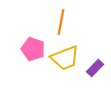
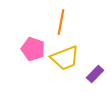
purple rectangle: moved 6 px down
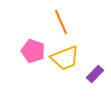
orange line: rotated 35 degrees counterclockwise
pink pentagon: moved 2 px down
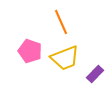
pink pentagon: moved 3 px left
